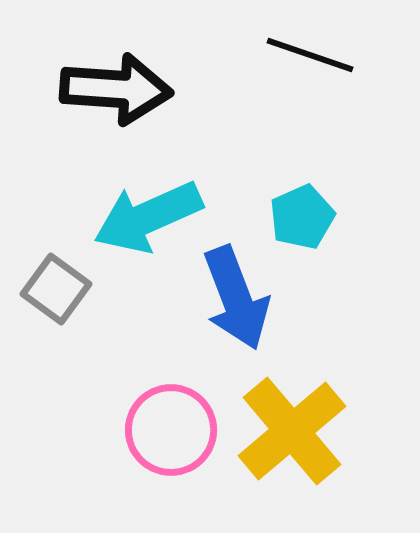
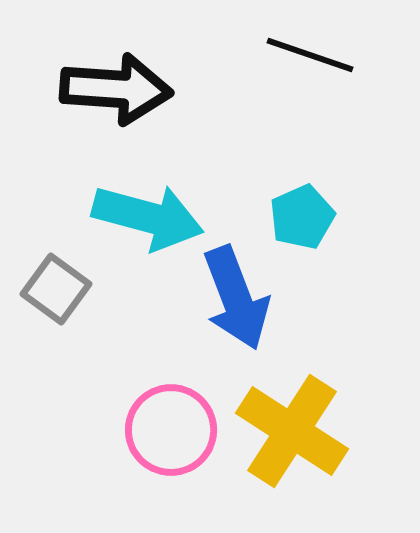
cyan arrow: rotated 141 degrees counterclockwise
yellow cross: rotated 17 degrees counterclockwise
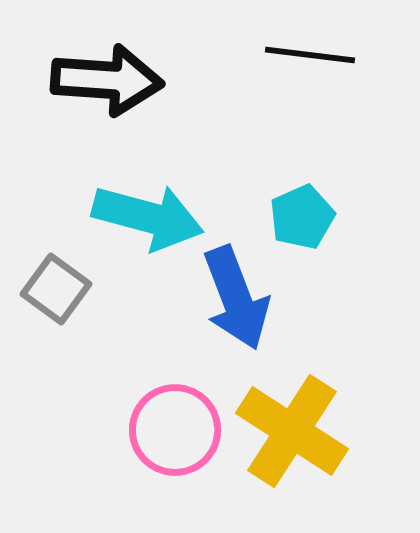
black line: rotated 12 degrees counterclockwise
black arrow: moved 9 px left, 9 px up
pink circle: moved 4 px right
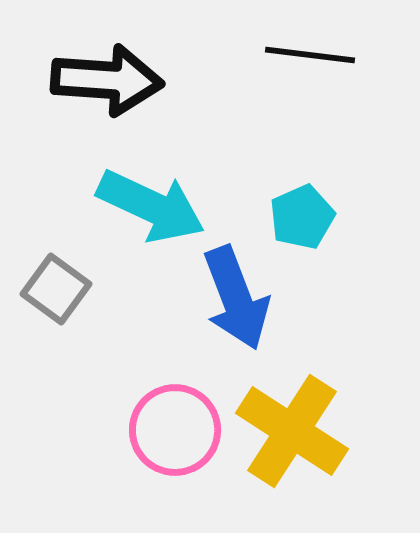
cyan arrow: moved 3 px right, 11 px up; rotated 10 degrees clockwise
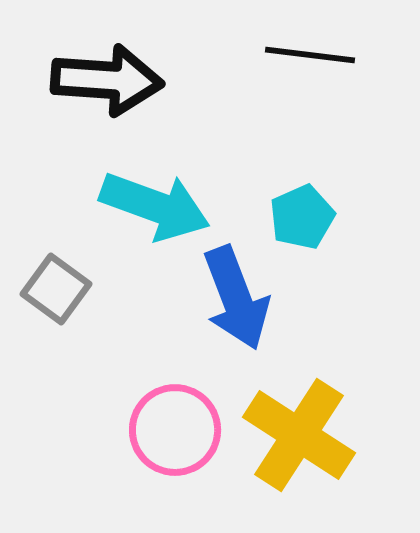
cyan arrow: moved 4 px right; rotated 5 degrees counterclockwise
yellow cross: moved 7 px right, 4 px down
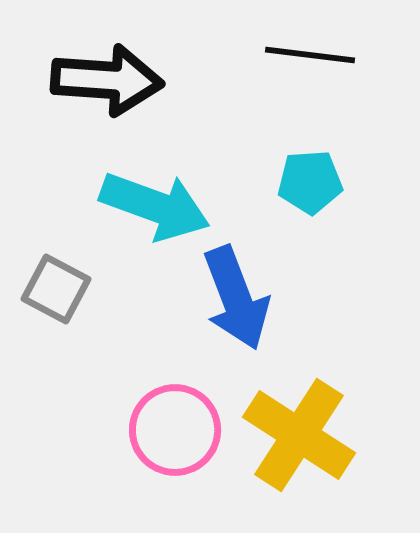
cyan pentagon: moved 8 px right, 35 px up; rotated 20 degrees clockwise
gray square: rotated 8 degrees counterclockwise
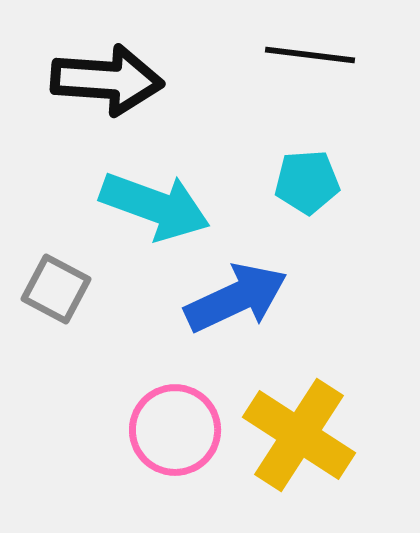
cyan pentagon: moved 3 px left
blue arrow: rotated 94 degrees counterclockwise
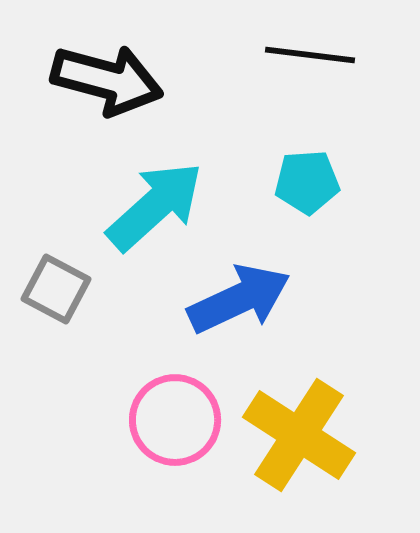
black arrow: rotated 11 degrees clockwise
cyan arrow: rotated 62 degrees counterclockwise
blue arrow: moved 3 px right, 1 px down
pink circle: moved 10 px up
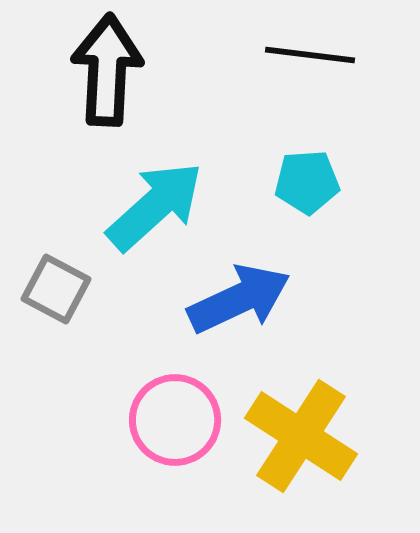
black arrow: moved 10 px up; rotated 102 degrees counterclockwise
yellow cross: moved 2 px right, 1 px down
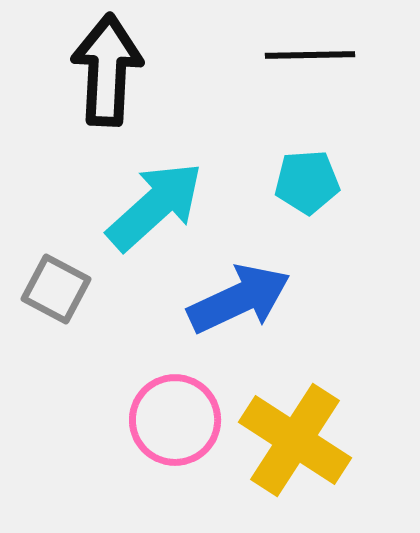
black line: rotated 8 degrees counterclockwise
yellow cross: moved 6 px left, 4 px down
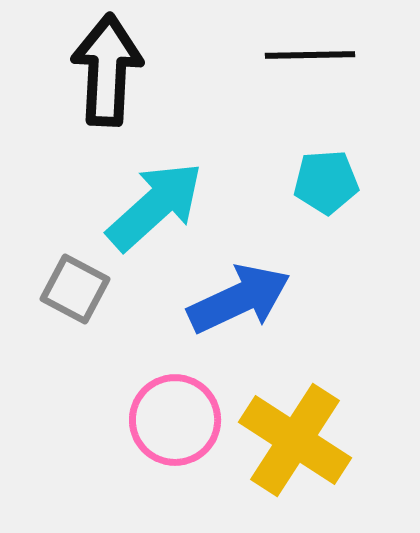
cyan pentagon: moved 19 px right
gray square: moved 19 px right
